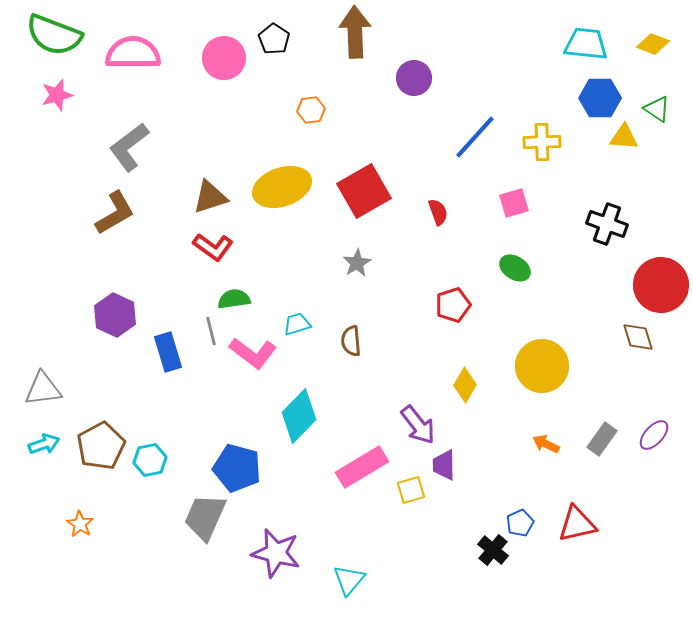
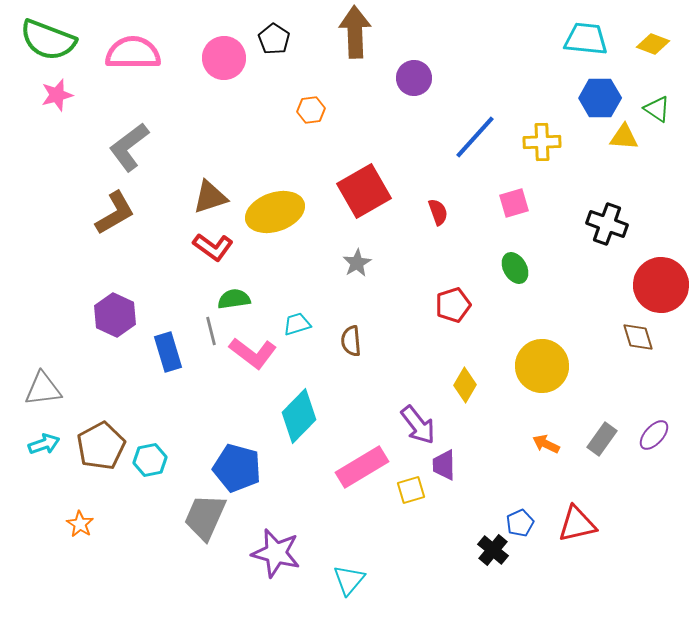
green semicircle at (54, 35): moved 6 px left, 5 px down
cyan trapezoid at (586, 44): moved 5 px up
yellow ellipse at (282, 187): moved 7 px left, 25 px down
green ellipse at (515, 268): rotated 28 degrees clockwise
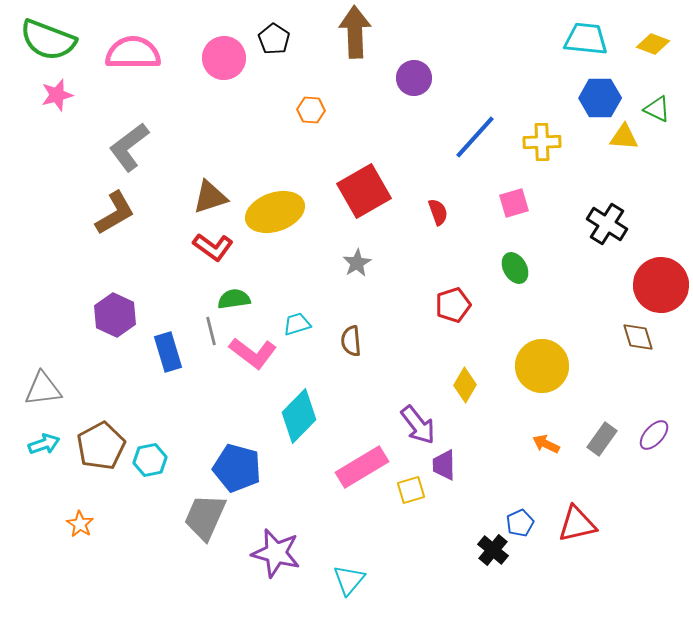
green triangle at (657, 109): rotated 8 degrees counterclockwise
orange hexagon at (311, 110): rotated 12 degrees clockwise
black cross at (607, 224): rotated 12 degrees clockwise
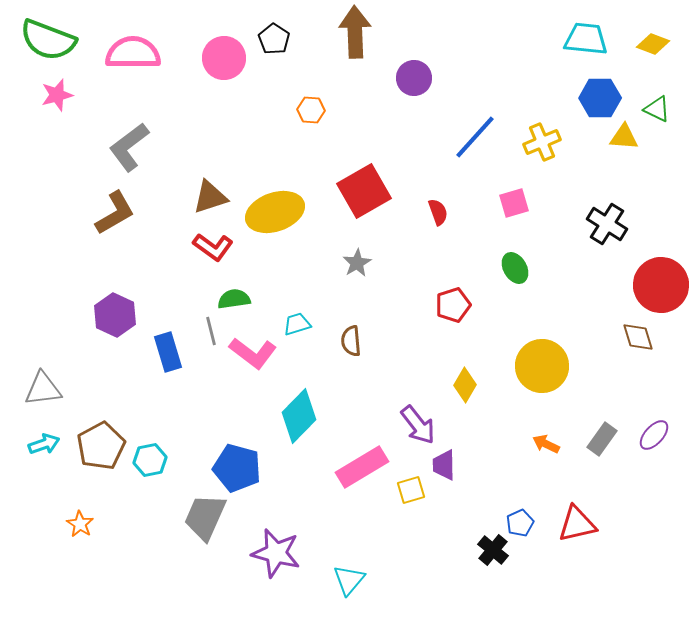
yellow cross at (542, 142): rotated 21 degrees counterclockwise
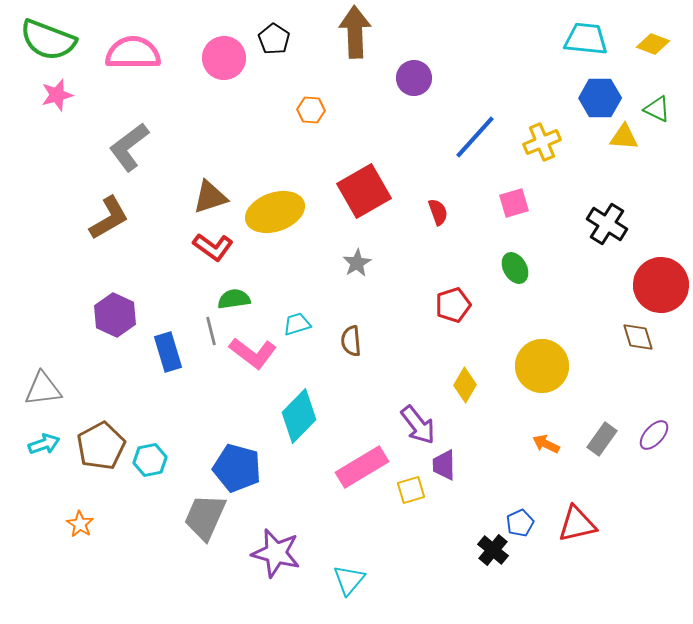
brown L-shape at (115, 213): moved 6 px left, 5 px down
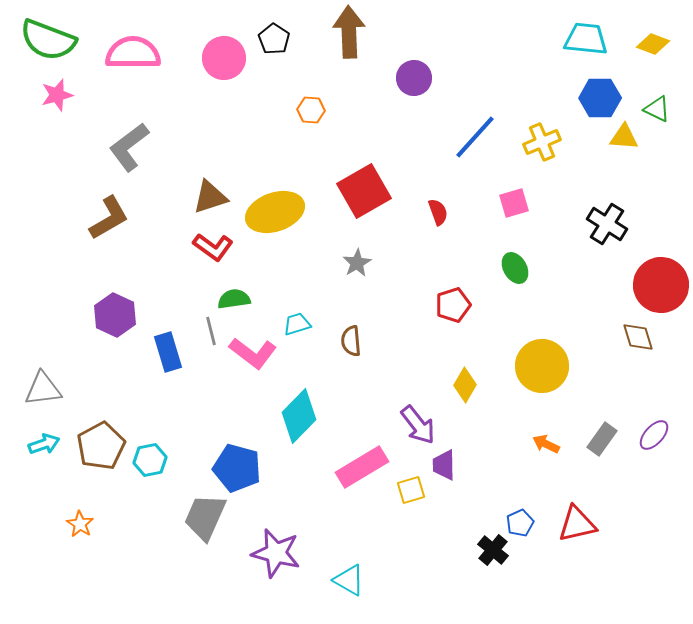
brown arrow at (355, 32): moved 6 px left
cyan triangle at (349, 580): rotated 40 degrees counterclockwise
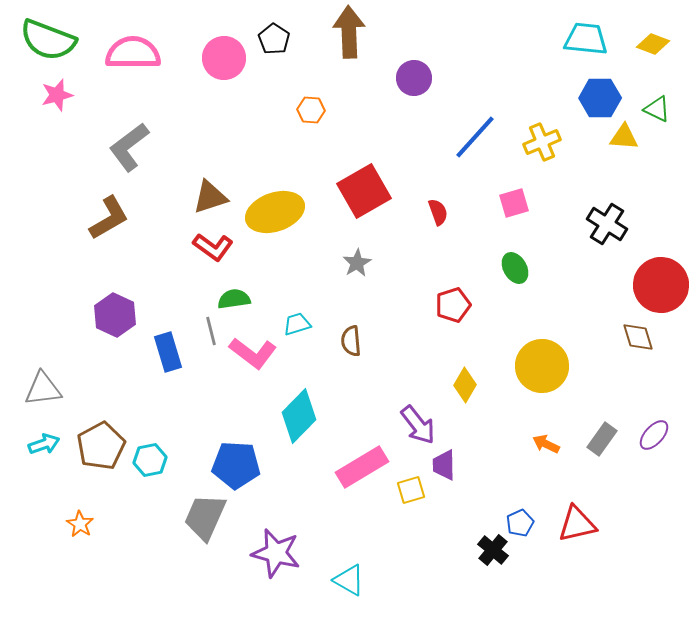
blue pentagon at (237, 468): moved 1 px left, 3 px up; rotated 12 degrees counterclockwise
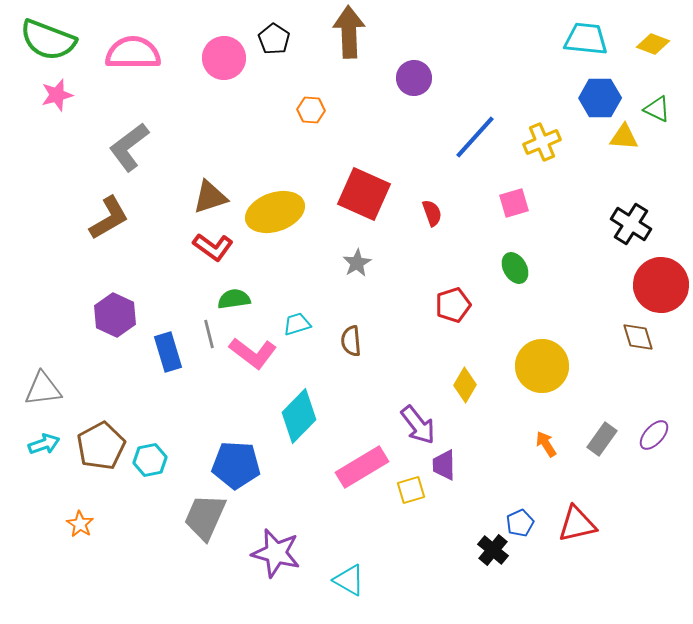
red square at (364, 191): moved 3 px down; rotated 36 degrees counterclockwise
red semicircle at (438, 212): moved 6 px left, 1 px down
black cross at (607, 224): moved 24 px right
gray line at (211, 331): moved 2 px left, 3 px down
orange arrow at (546, 444): rotated 32 degrees clockwise
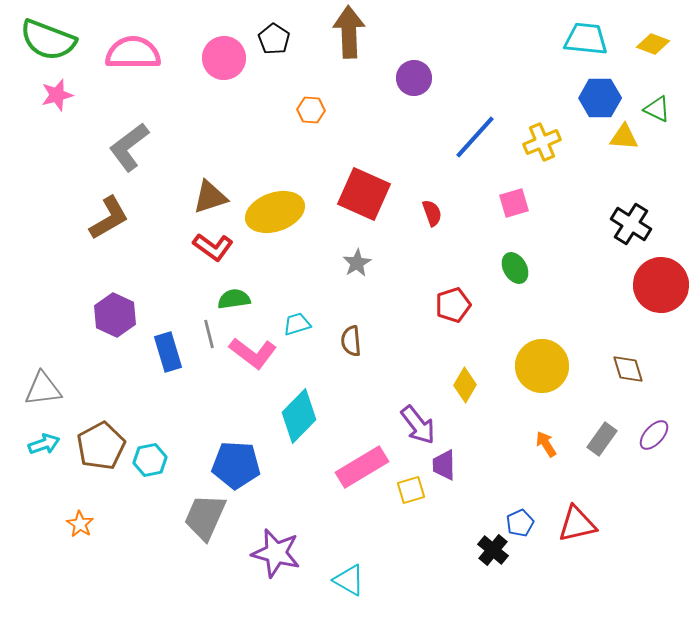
brown diamond at (638, 337): moved 10 px left, 32 px down
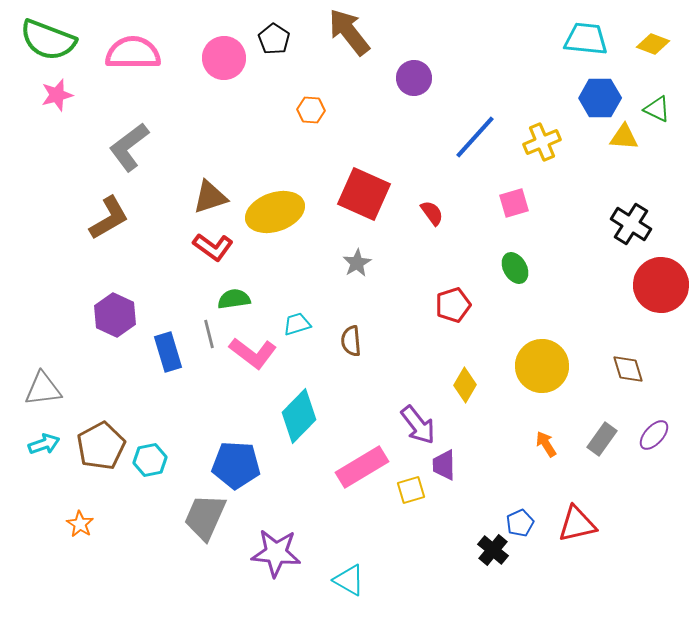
brown arrow at (349, 32): rotated 36 degrees counterclockwise
red semicircle at (432, 213): rotated 16 degrees counterclockwise
purple star at (276, 553): rotated 9 degrees counterclockwise
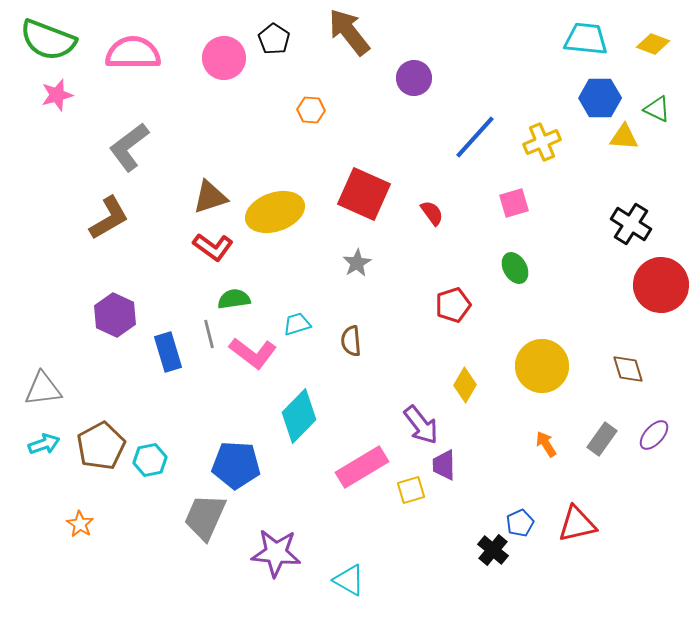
purple arrow at (418, 425): moved 3 px right
